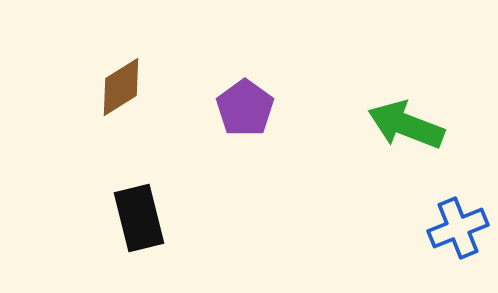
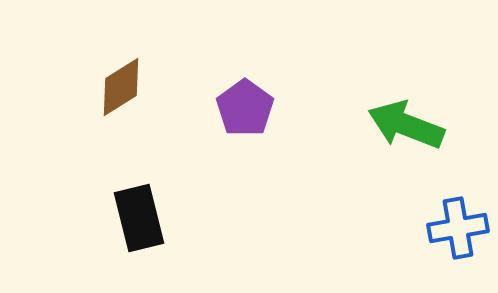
blue cross: rotated 12 degrees clockwise
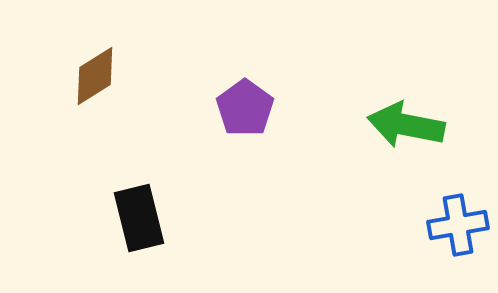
brown diamond: moved 26 px left, 11 px up
green arrow: rotated 10 degrees counterclockwise
blue cross: moved 3 px up
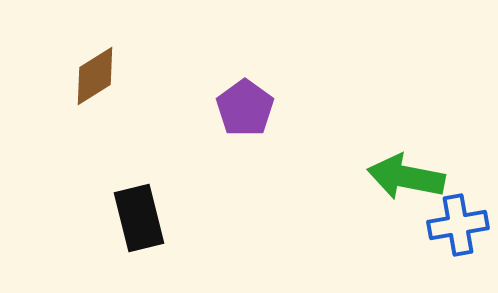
green arrow: moved 52 px down
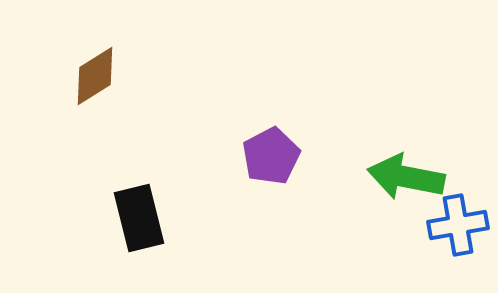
purple pentagon: moved 26 px right, 48 px down; rotated 8 degrees clockwise
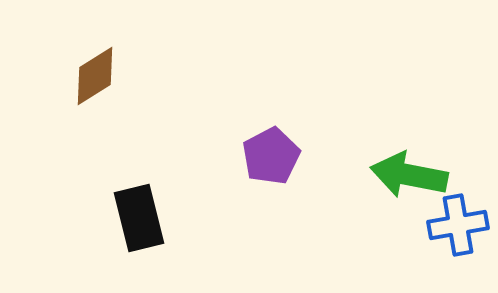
green arrow: moved 3 px right, 2 px up
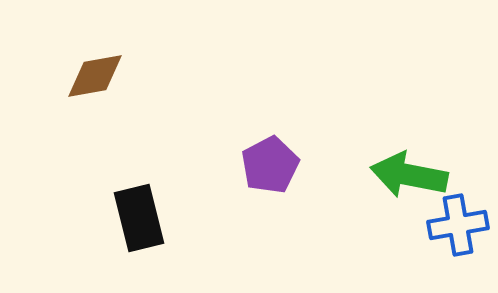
brown diamond: rotated 22 degrees clockwise
purple pentagon: moved 1 px left, 9 px down
